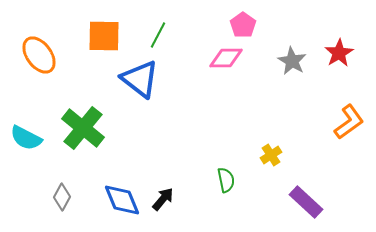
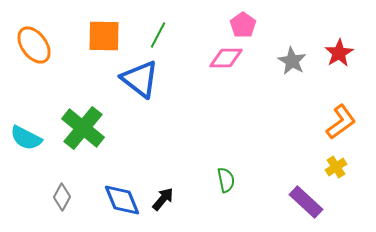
orange ellipse: moved 5 px left, 10 px up
orange L-shape: moved 8 px left
yellow cross: moved 65 px right, 12 px down
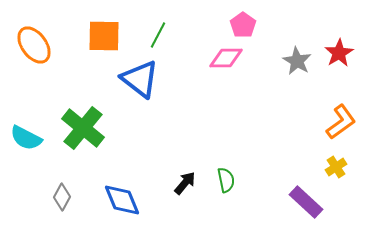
gray star: moved 5 px right
black arrow: moved 22 px right, 16 px up
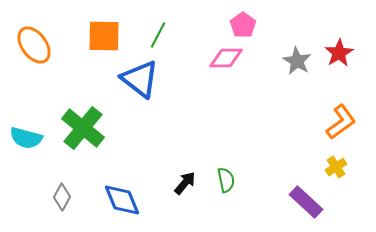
cyan semicircle: rotated 12 degrees counterclockwise
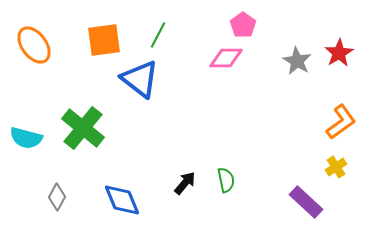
orange square: moved 4 px down; rotated 9 degrees counterclockwise
gray diamond: moved 5 px left
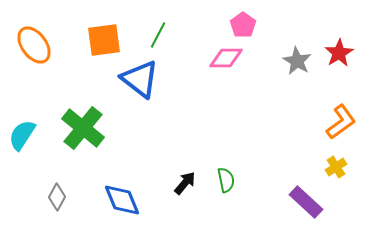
cyan semicircle: moved 4 px left, 3 px up; rotated 108 degrees clockwise
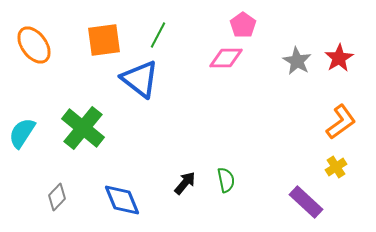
red star: moved 5 px down
cyan semicircle: moved 2 px up
gray diamond: rotated 16 degrees clockwise
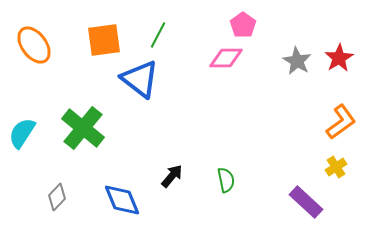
black arrow: moved 13 px left, 7 px up
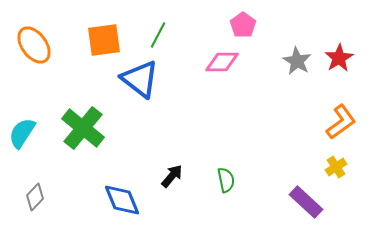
pink diamond: moved 4 px left, 4 px down
gray diamond: moved 22 px left
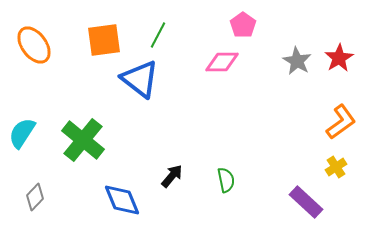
green cross: moved 12 px down
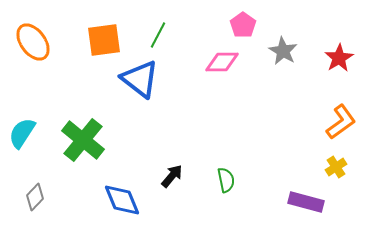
orange ellipse: moved 1 px left, 3 px up
gray star: moved 14 px left, 10 px up
purple rectangle: rotated 28 degrees counterclockwise
